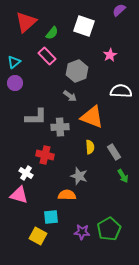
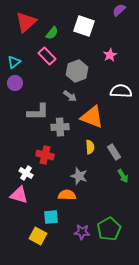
gray L-shape: moved 2 px right, 5 px up
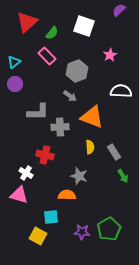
red triangle: moved 1 px right
purple circle: moved 1 px down
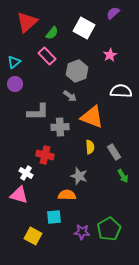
purple semicircle: moved 6 px left, 3 px down
white square: moved 2 px down; rotated 10 degrees clockwise
cyan square: moved 3 px right
yellow square: moved 5 px left
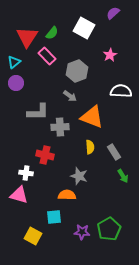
red triangle: moved 15 px down; rotated 15 degrees counterclockwise
purple circle: moved 1 px right, 1 px up
white cross: rotated 24 degrees counterclockwise
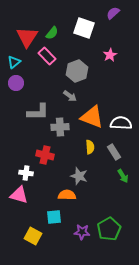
white square: rotated 10 degrees counterclockwise
white semicircle: moved 32 px down
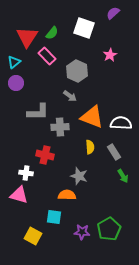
gray hexagon: rotated 15 degrees counterclockwise
cyan square: rotated 14 degrees clockwise
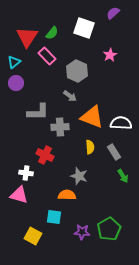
red cross: rotated 12 degrees clockwise
